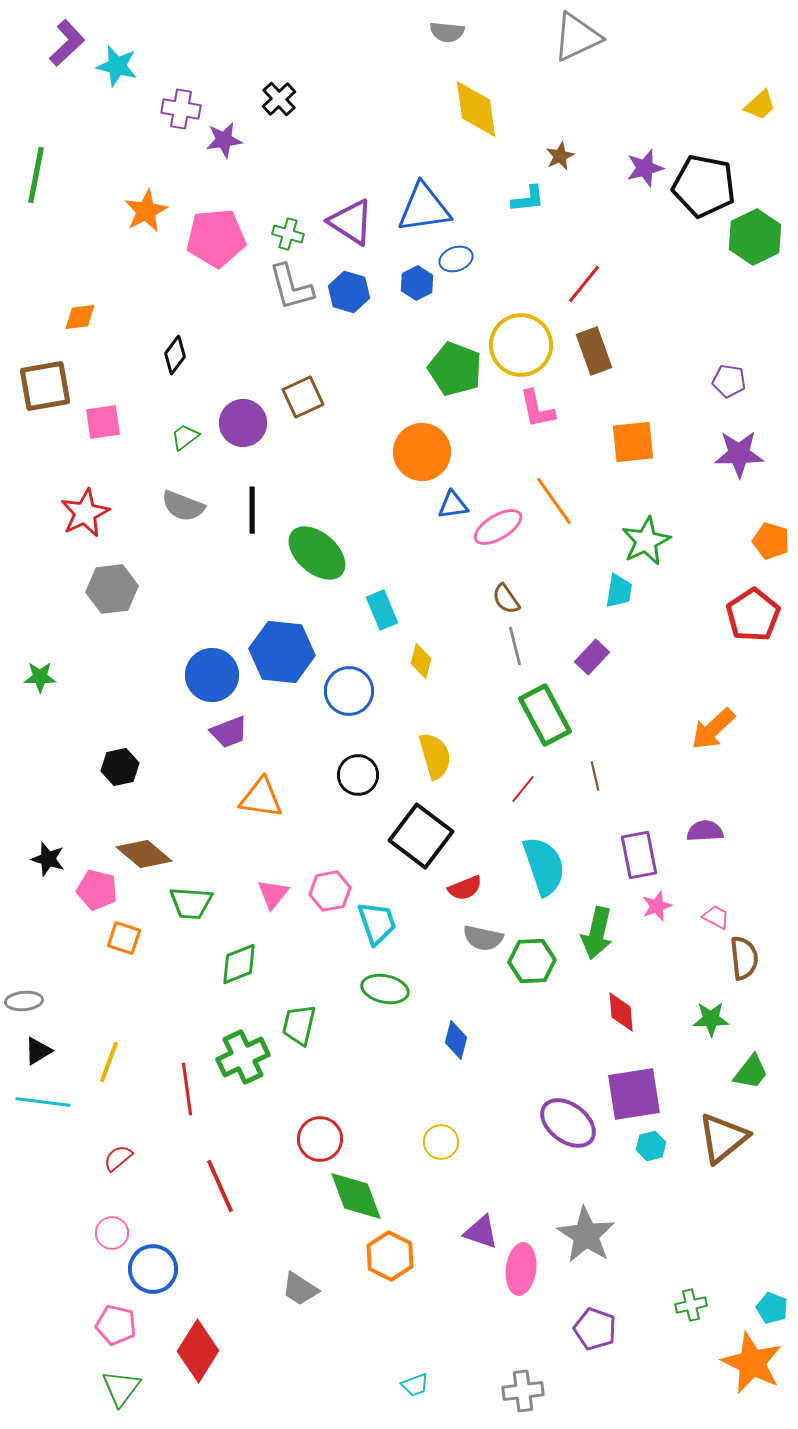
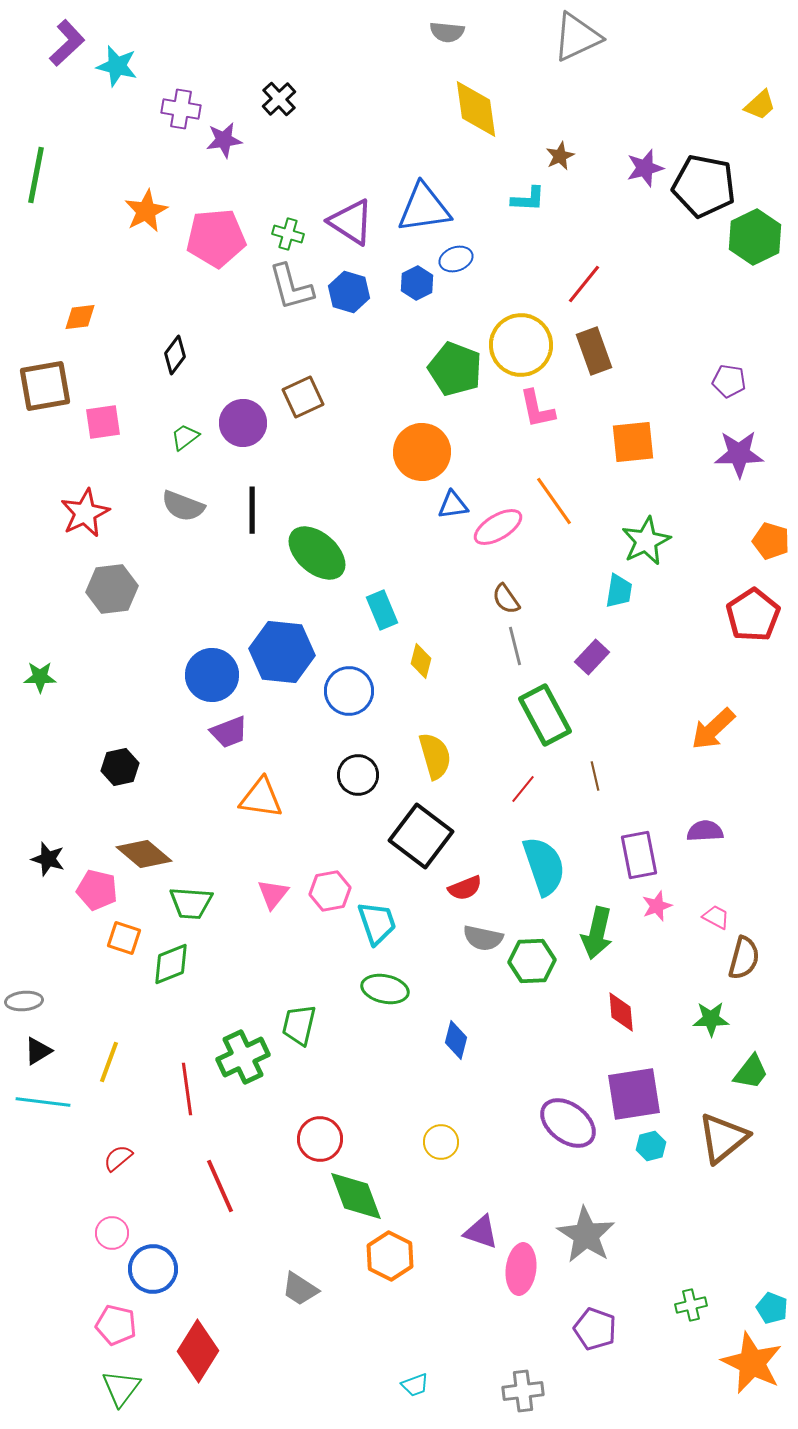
cyan L-shape at (528, 199): rotated 9 degrees clockwise
brown semicircle at (744, 958): rotated 21 degrees clockwise
green diamond at (239, 964): moved 68 px left
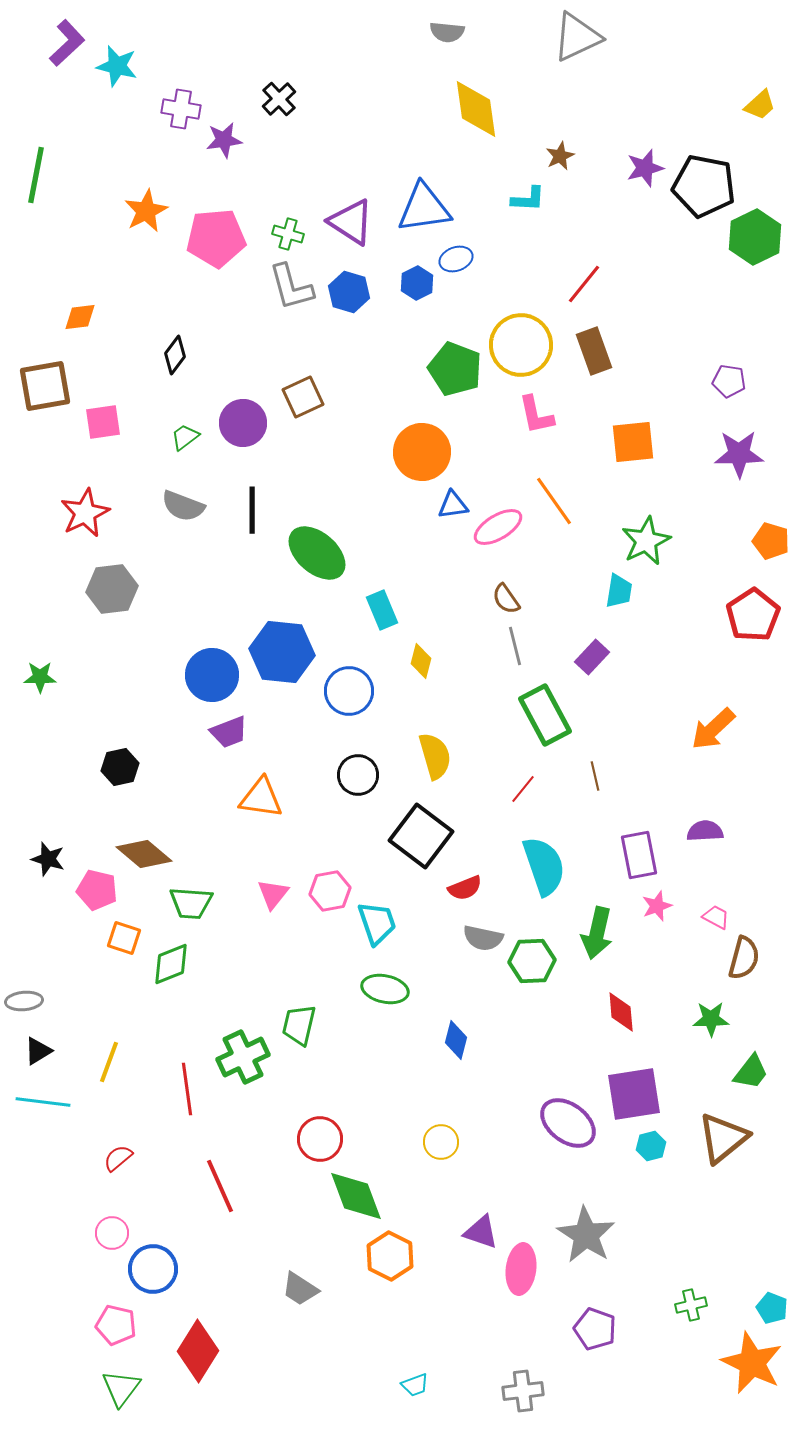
pink L-shape at (537, 409): moved 1 px left, 6 px down
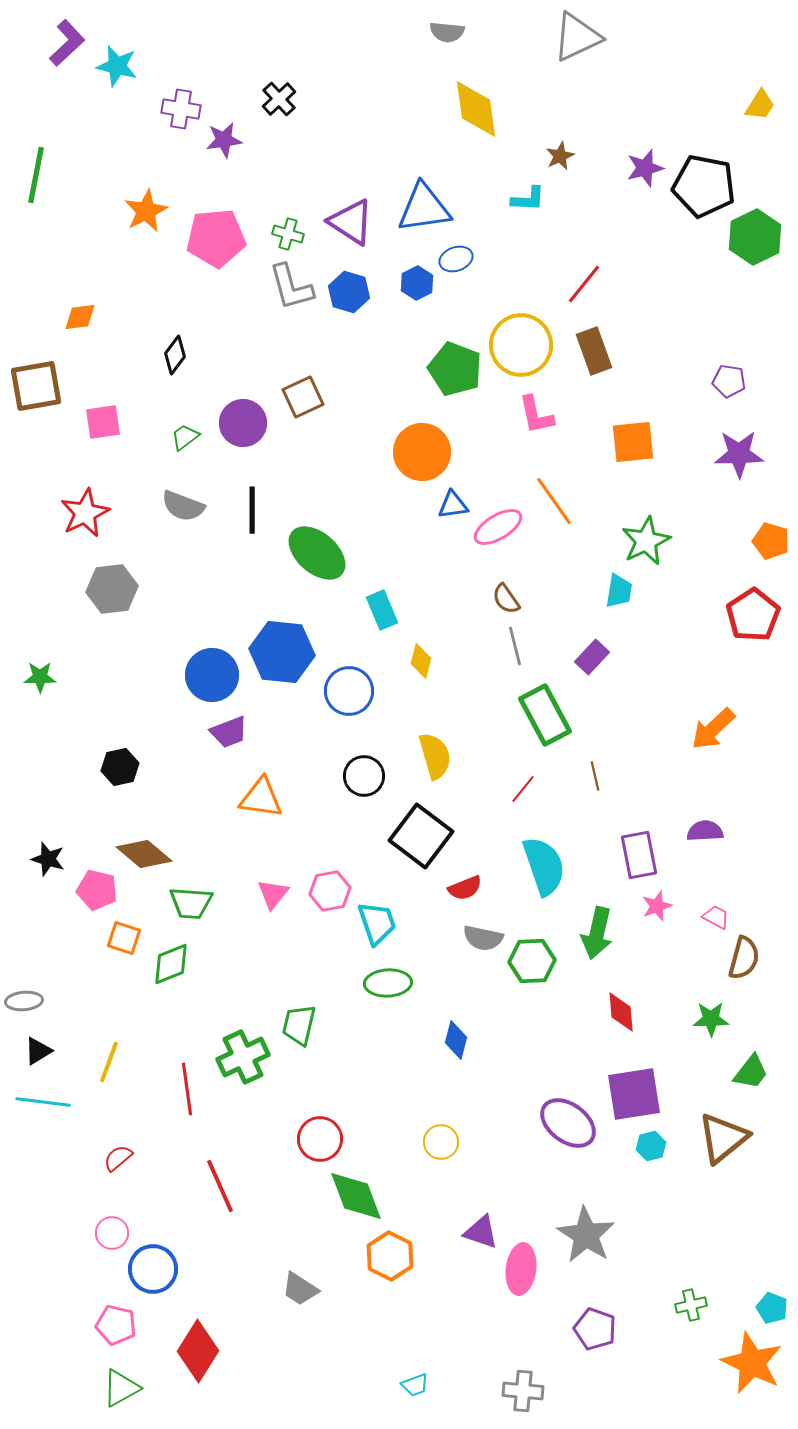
yellow trapezoid at (760, 105): rotated 16 degrees counterclockwise
brown square at (45, 386): moved 9 px left
black circle at (358, 775): moved 6 px right, 1 px down
green ellipse at (385, 989): moved 3 px right, 6 px up; rotated 15 degrees counterclockwise
green triangle at (121, 1388): rotated 24 degrees clockwise
gray cross at (523, 1391): rotated 12 degrees clockwise
